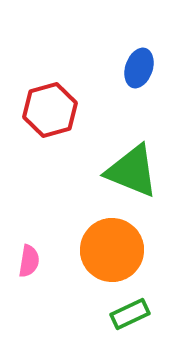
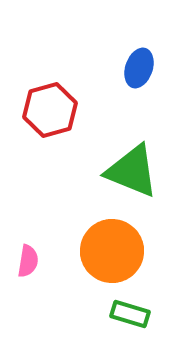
orange circle: moved 1 px down
pink semicircle: moved 1 px left
green rectangle: rotated 42 degrees clockwise
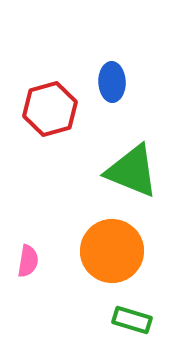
blue ellipse: moved 27 px left, 14 px down; rotated 21 degrees counterclockwise
red hexagon: moved 1 px up
green rectangle: moved 2 px right, 6 px down
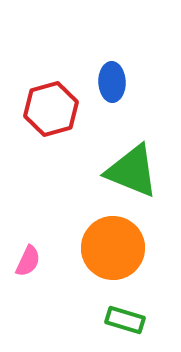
red hexagon: moved 1 px right
orange circle: moved 1 px right, 3 px up
pink semicircle: rotated 16 degrees clockwise
green rectangle: moved 7 px left
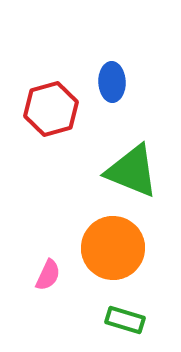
pink semicircle: moved 20 px right, 14 px down
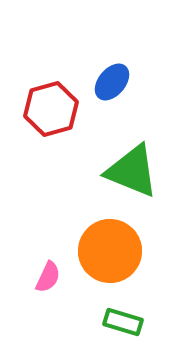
blue ellipse: rotated 42 degrees clockwise
orange circle: moved 3 px left, 3 px down
pink semicircle: moved 2 px down
green rectangle: moved 2 px left, 2 px down
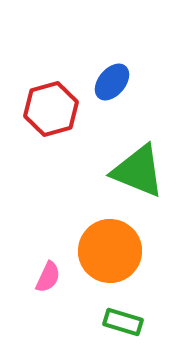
green triangle: moved 6 px right
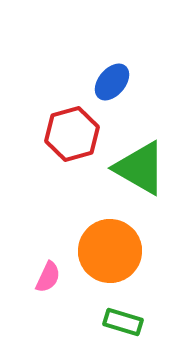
red hexagon: moved 21 px right, 25 px down
green triangle: moved 2 px right, 3 px up; rotated 8 degrees clockwise
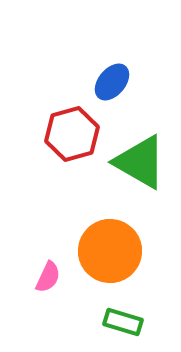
green triangle: moved 6 px up
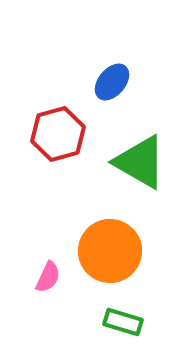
red hexagon: moved 14 px left
